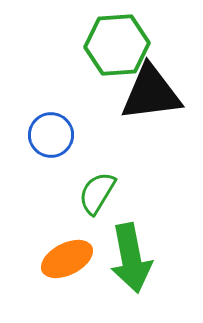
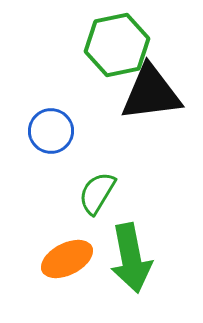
green hexagon: rotated 8 degrees counterclockwise
blue circle: moved 4 px up
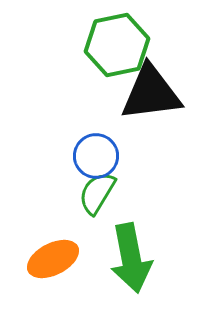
blue circle: moved 45 px right, 25 px down
orange ellipse: moved 14 px left
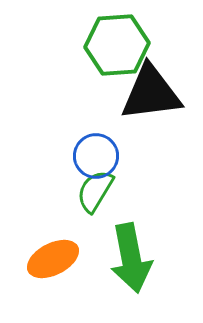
green hexagon: rotated 8 degrees clockwise
green semicircle: moved 2 px left, 2 px up
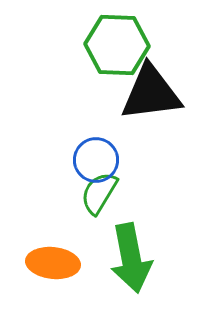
green hexagon: rotated 6 degrees clockwise
blue circle: moved 4 px down
green semicircle: moved 4 px right, 2 px down
orange ellipse: moved 4 px down; rotated 33 degrees clockwise
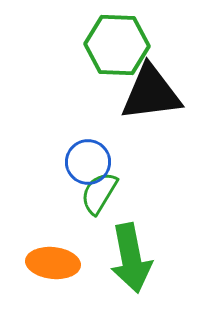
blue circle: moved 8 px left, 2 px down
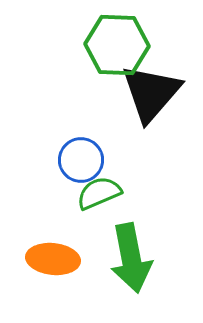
black triangle: rotated 42 degrees counterclockwise
blue circle: moved 7 px left, 2 px up
green semicircle: rotated 36 degrees clockwise
orange ellipse: moved 4 px up
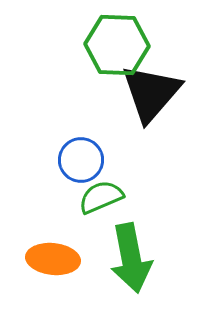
green semicircle: moved 2 px right, 4 px down
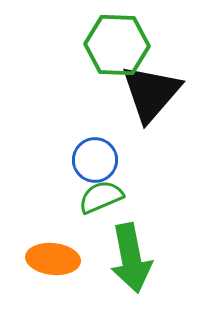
blue circle: moved 14 px right
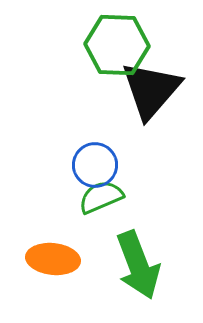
black triangle: moved 3 px up
blue circle: moved 5 px down
green arrow: moved 7 px right, 7 px down; rotated 10 degrees counterclockwise
